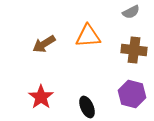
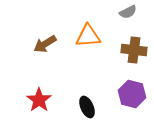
gray semicircle: moved 3 px left
brown arrow: moved 1 px right
red star: moved 2 px left, 3 px down
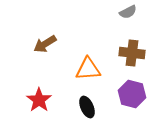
orange triangle: moved 33 px down
brown cross: moved 2 px left, 3 px down
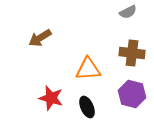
brown arrow: moved 5 px left, 6 px up
red star: moved 12 px right, 2 px up; rotated 20 degrees counterclockwise
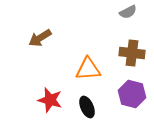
red star: moved 1 px left, 2 px down
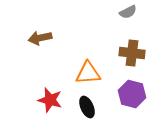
brown arrow: rotated 20 degrees clockwise
orange triangle: moved 4 px down
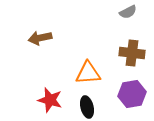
purple hexagon: rotated 24 degrees counterclockwise
black ellipse: rotated 10 degrees clockwise
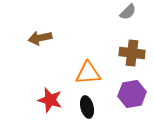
gray semicircle: rotated 18 degrees counterclockwise
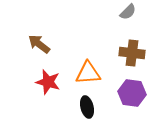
brown arrow: moved 1 px left, 6 px down; rotated 50 degrees clockwise
purple hexagon: moved 1 px up; rotated 16 degrees clockwise
red star: moved 2 px left, 18 px up
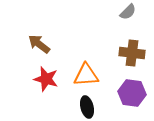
orange triangle: moved 2 px left, 2 px down
red star: moved 2 px left, 3 px up
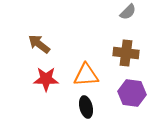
brown cross: moved 6 px left
red star: rotated 15 degrees counterclockwise
black ellipse: moved 1 px left
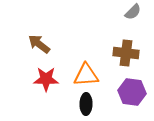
gray semicircle: moved 5 px right
purple hexagon: moved 1 px up
black ellipse: moved 3 px up; rotated 15 degrees clockwise
